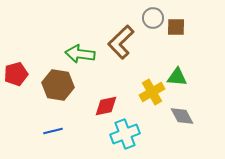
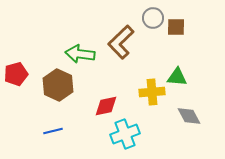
brown hexagon: rotated 16 degrees clockwise
yellow cross: rotated 25 degrees clockwise
gray diamond: moved 7 px right
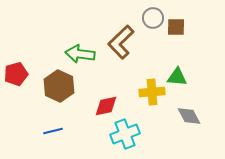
brown hexagon: moved 1 px right, 1 px down
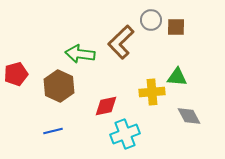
gray circle: moved 2 px left, 2 px down
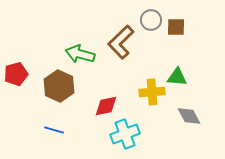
green arrow: rotated 8 degrees clockwise
blue line: moved 1 px right, 1 px up; rotated 30 degrees clockwise
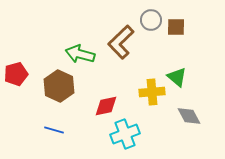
green triangle: rotated 35 degrees clockwise
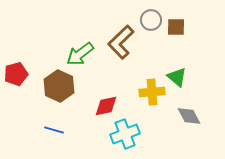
green arrow: rotated 52 degrees counterclockwise
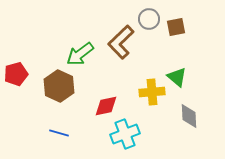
gray circle: moved 2 px left, 1 px up
brown square: rotated 12 degrees counterclockwise
gray diamond: rotated 25 degrees clockwise
blue line: moved 5 px right, 3 px down
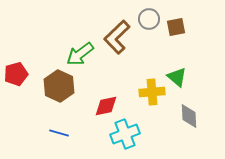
brown L-shape: moved 4 px left, 5 px up
